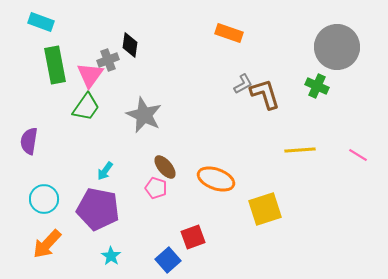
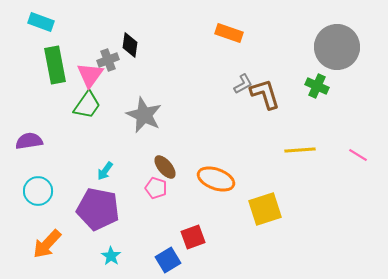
green trapezoid: moved 1 px right, 2 px up
purple semicircle: rotated 72 degrees clockwise
cyan circle: moved 6 px left, 8 px up
blue square: rotated 10 degrees clockwise
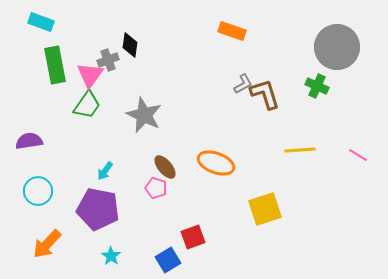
orange rectangle: moved 3 px right, 2 px up
orange ellipse: moved 16 px up
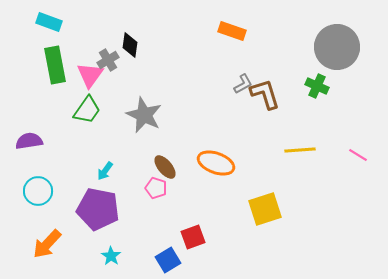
cyan rectangle: moved 8 px right
gray cross: rotated 10 degrees counterclockwise
green trapezoid: moved 5 px down
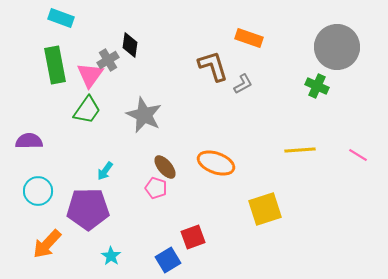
cyan rectangle: moved 12 px right, 4 px up
orange rectangle: moved 17 px right, 7 px down
brown L-shape: moved 52 px left, 28 px up
purple semicircle: rotated 8 degrees clockwise
purple pentagon: moved 10 px left; rotated 12 degrees counterclockwise
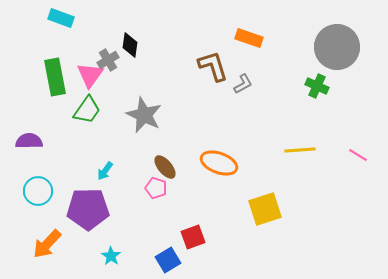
green rectangle: moved 12 px down
orange ellipse: moved 3 px right
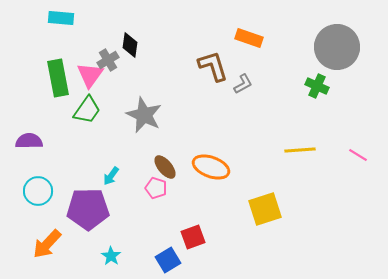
cyan rectangle: rotated 15 degrees counterclockwise
green rectangle: moved 3 px right, 1 px down
orange ellipse: moved 8 px left, 4 px down
cyan arrow: moved 6 px right, 5 px down
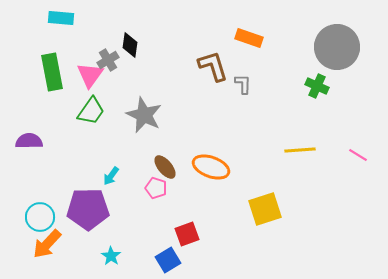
green rectangle: moved 6 px left, 6 px up
gray L-shape: rotated 60 degrees counterclockwise
green trapezoid: moved 4 px right, 1 px down
cyan circle: moved 2 px right, 26 px down
red square: moved 6 px left, 3 px up
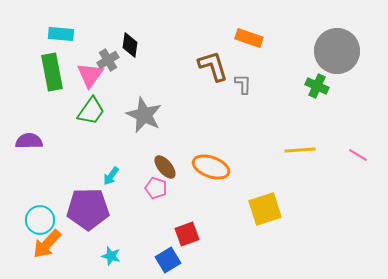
cyan rectangle: moved 16 px down
gray circle: moved 4 px down
cyan circle: moved 3 px down
cyan star: rotated 18 degrees counterclockwise
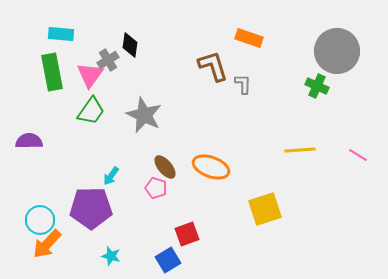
purple pentagon: moved 3 px right, 1 px up
